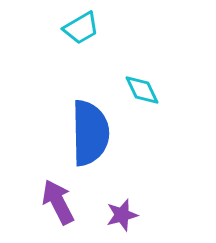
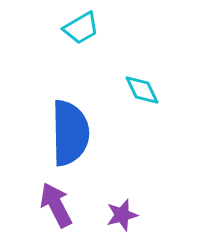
blue semicircle: moved 20 px left
purple arrow: moved 2 px left, 3 px down
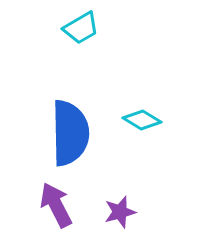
cyan diamond: moved 30 px down; rotated 33 degrees counterclockwise
purple star: moved 2 px left, 3 px up
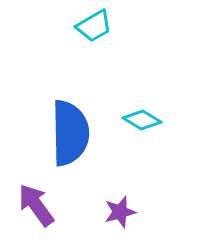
cyan trapezoid: moved 13 px right, 2 px up
purple arrow: moved 20 px left; rotated 9 degrees counterclockwise
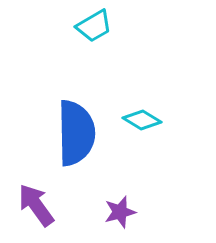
blue semicircle: moved 6 px right
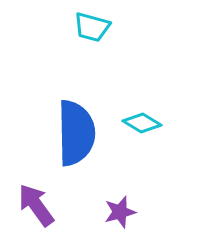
cyan trapezoid: moved 2 px left, 1 px down; rotated 45 degrees clockwise
cyan diamond: moved 3 px down
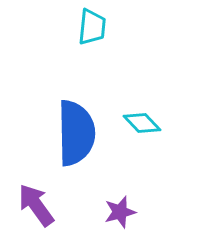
cyan trapezoid: rotated 99 degrees counterclockwise
cyan diamond: rotated 15 degrees clockwise
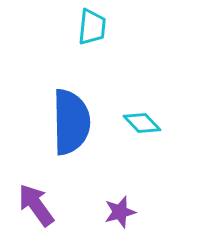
blue semicircle: moved 5 px left, 11 px up
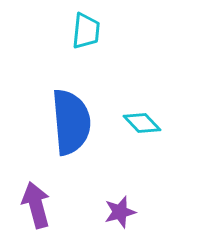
cyan trapezoid: moved 6 px left, 4 px down
blue semicircle: rotated 4 degrees counterclockwise
purple arrow: rotated 21 degrees clockwise
